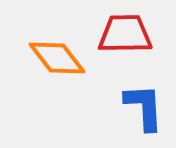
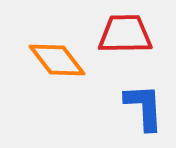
orange diamond: moved 2 px down
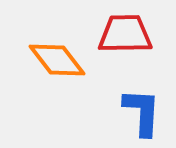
blue L-shape: moved 2 px left, 5 px down; rotated 6 degrees clockwise
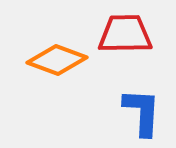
orange diamond: rotated 32 degrees counterclockwise
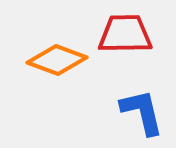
blue L-shape: rotated 16 degrees counterclockwise
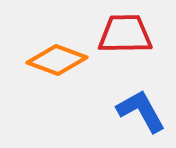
blue L-shape: moved 1 px left, 1 px up; rotated 16 degrees counterclockwise
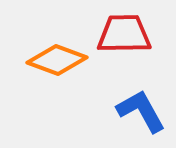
red trapezoid: moved 1 px left
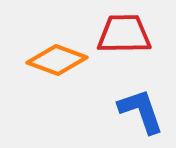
blue L-shape: rotated 10 degrees clockwise
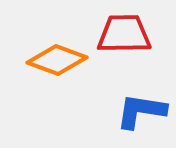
blue L-shape: rotated 62 degrees counterclockwise
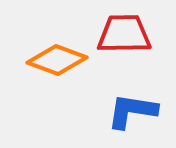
blue L-shape: moved 9 px left
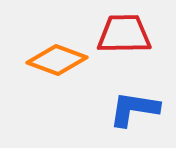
blue L-shape: moved 2 px right, 2 px up
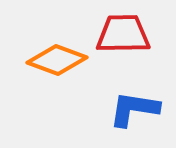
red trapezoid: moved 1 px left
